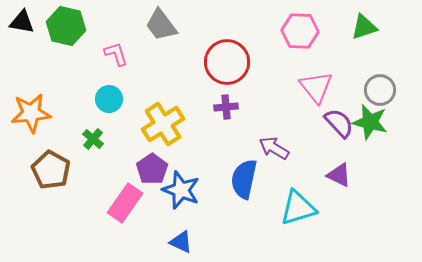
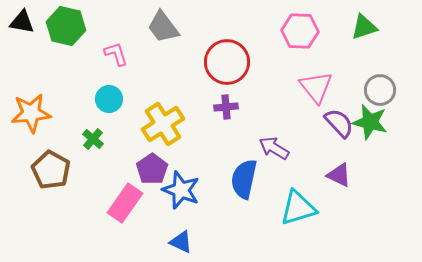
gray trapezoid: moved 2 px right, 2 px down
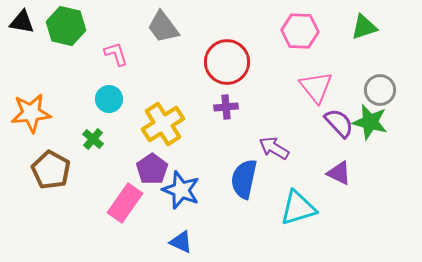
purple triangle: moved 2 px up
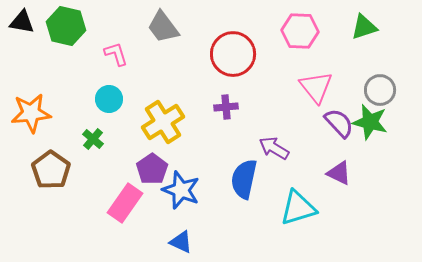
red circle: moved 6 px right, 8 px up
yellow cross: moved 2 px up
brown pentagon: rotated 6 degrees clockwise
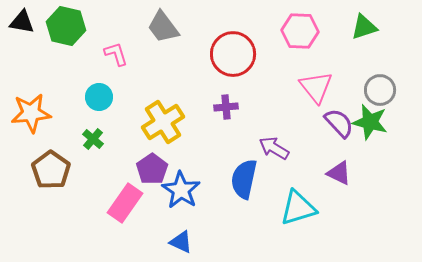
cyan circle: moved 10 px left, 2 px up
blue star: rotated 12 degrees clockwise
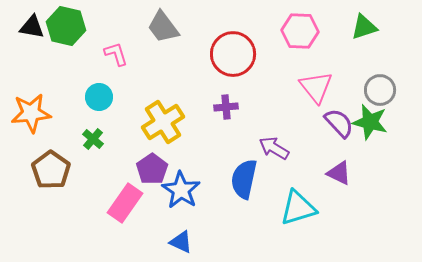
black triangle: moved 10 px right, 5 px down
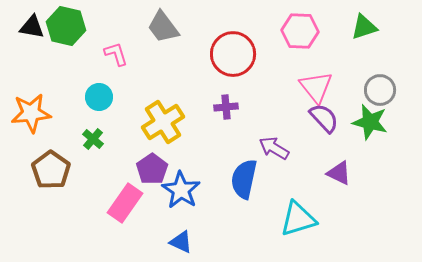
purple semicircle: moved 15 px left, 5 px up
cyan triangle: moved 11 px down
